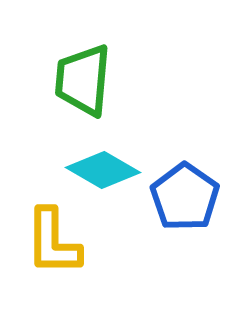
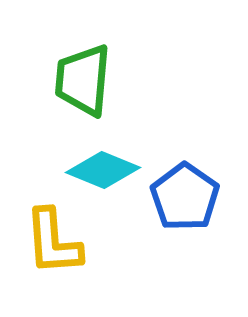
cyan diamond: rotated 8 degrees counterclockwise
yellow L-shape: rotated 4 degrees counterclockwise
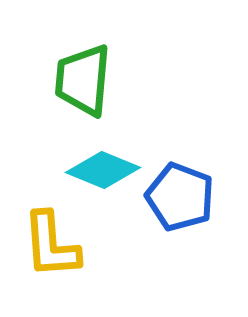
blue pentagon: moved 5 px left; rotated 14 degrees counterclockwise
yellow L-shape: moved 2 px left, 3 px down
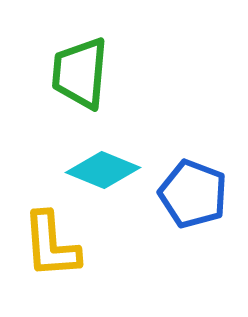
green trapezoid: moved 3 px left, 7 px up
blue pentagon: moved 13 px right, 3 px up
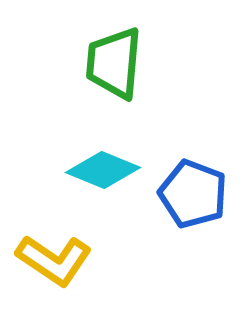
green trapezoid: moved 34 px right, 10 px up
yellow L-shape: moved 3 px right, 15 px down; rotated 52 degrees counterclockwise
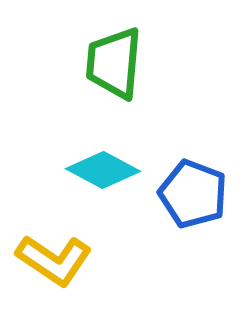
cyan diamond: rotated 6 degrees clockwise
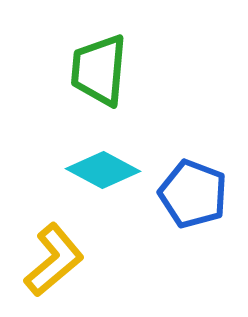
green trapezoid: moved 15 px left, 7 px down
yellow L-shape: rotated 74 degrees counterclockwise
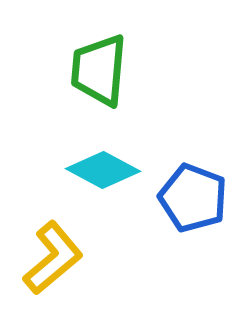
blue pentagon: moved 4 px down
yellow L-shape: moved 1 px left, 2 px up
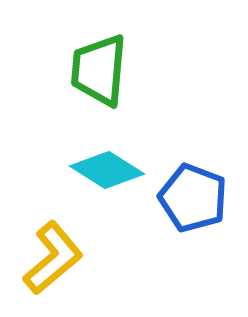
cyan diamond: moved 4 px right; rotated 4 degrees clockwise
